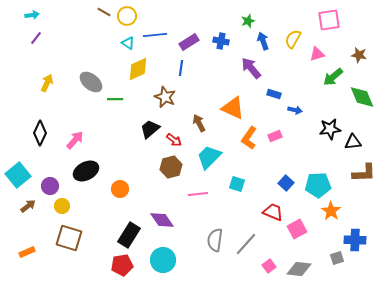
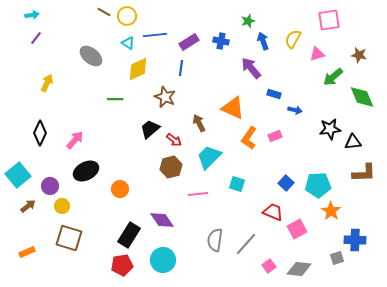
gray ellipse at (91, 82): moved 26 px up
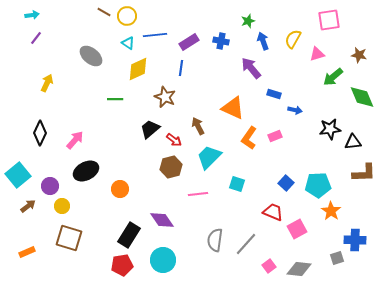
brown arrow at (199, 123): moved 1 px left, 3 px down
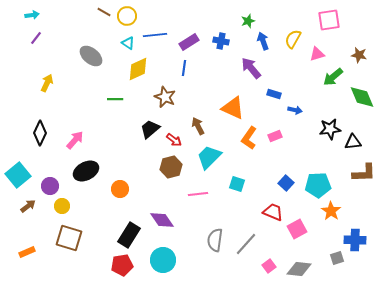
blue line at (181, 68): moved 3 px right
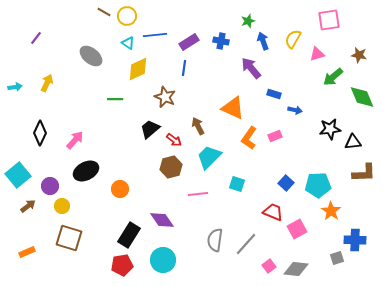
cyan arrow at (32, 15): moved 17 px left, 72 px down
gray diamond at (299, 269): moved 3 px left
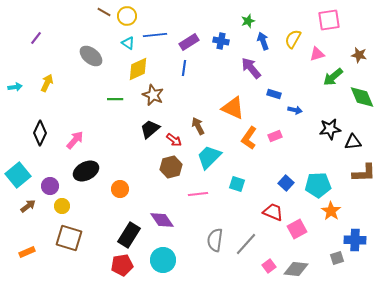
brown star at (165, 97): moved 12 px left, 2 px up
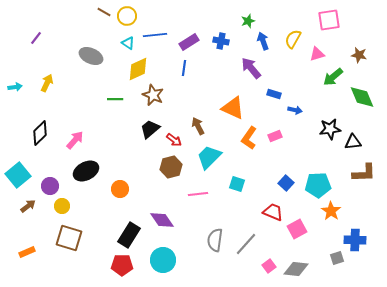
gray ellipse at (91, 56): rotated 15 degrees counterclockwise
black diamond at (40, 133): rotated 20 degrees clockwise
red pentagon at (122, 265): rotated 10 degrees clockwise
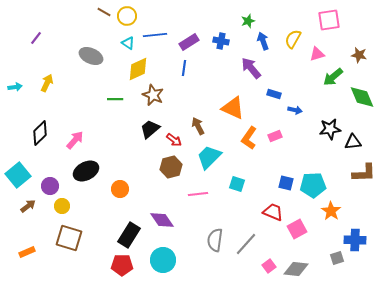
blue square at (286, 183): rotated 28 degrees counterclockwise
cyan pentagon at (318, 185): moved 5 px left
